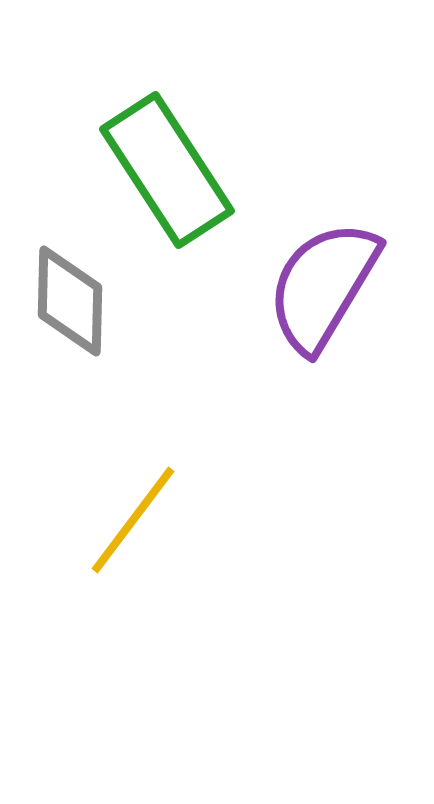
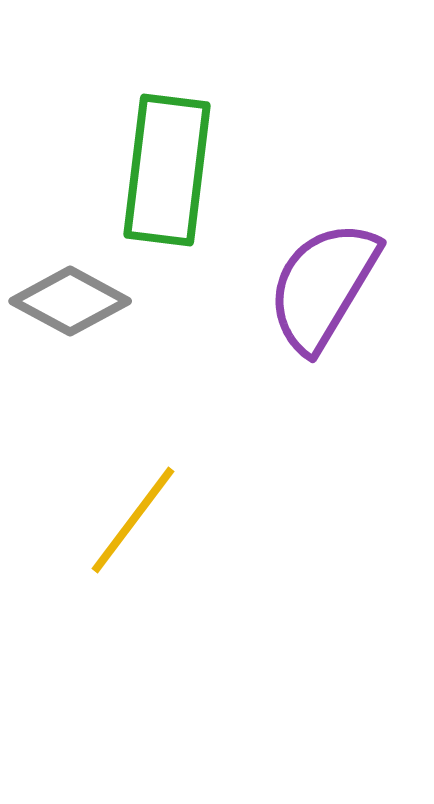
green rectangle: rotated 40 degrees clockwise
gray diamond: rotated 63 degrees counterclockwise
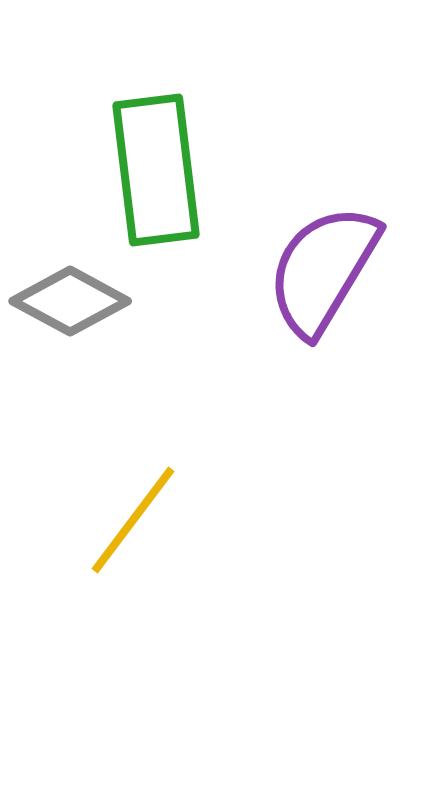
green rectangle: moved 11 px left; rotated 14 degrees counterclockwise
purple semicircle: moved 16 px up
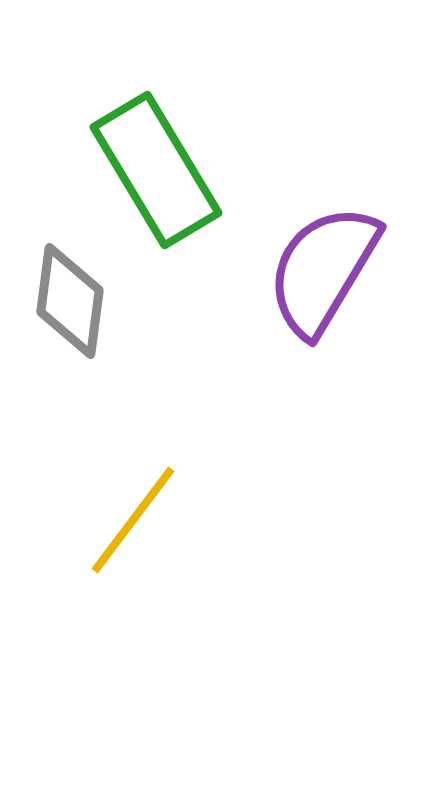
green rectangle: rotated 24 degrees counterclockwise
gray diamond: rotated 69 degrees clockwise
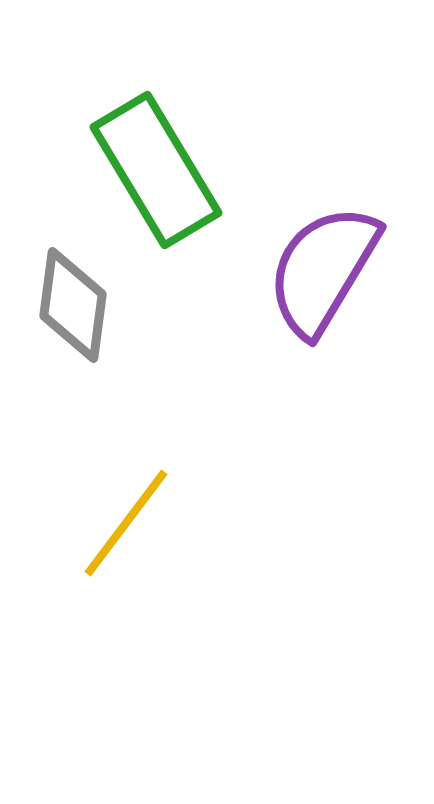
gray diamond: moved 3 px right, 4 px down
yellow line: moved 7 px left, 3 px down
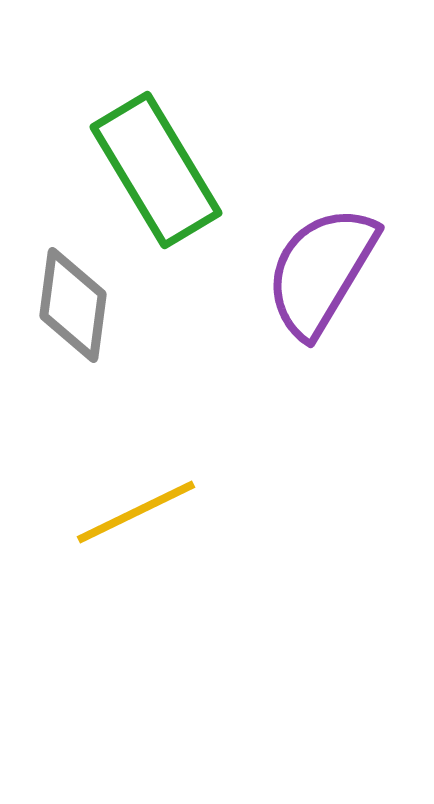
purple semicircle: moved 2 px left, 1 px down
yellow line: moved 10 px right, 11 px up; rotated 27 degrees clockwise
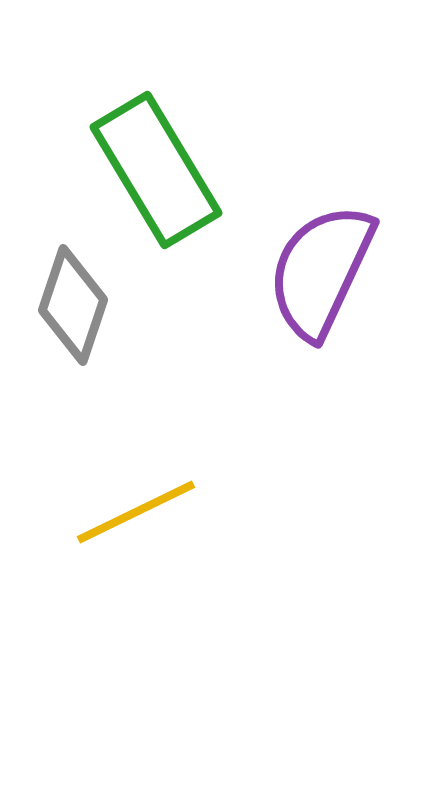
purple semicircle: rotated 6 degrees counterclockwise
gray diamond: rotated 11 degrees clockwise
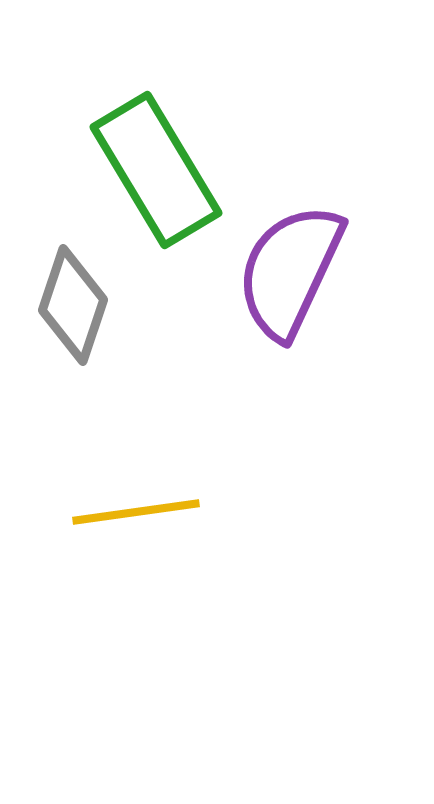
purple semicircle: moved 31 px left
yellow line: rotated 18 degrees clockwise
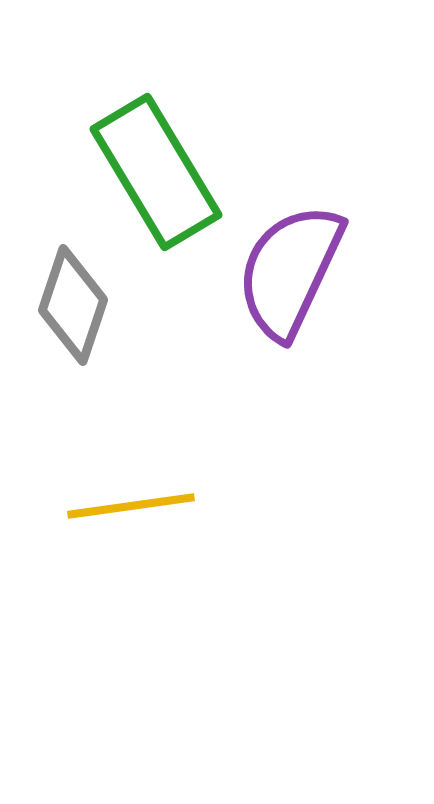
green rectangle: moved 2 px down
yellow line: moved 5 px left, 6 px up
